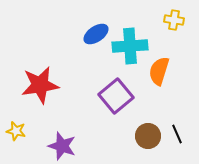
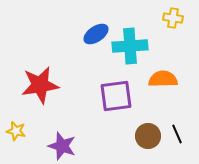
yellow cross: moved 1 px left, 2 px up
orange semicircle: moved 4 px right, 8 px down; rotated 72 degrees clockwise
purple square: rotated 32 degrees clockwise
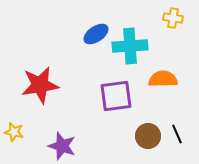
yellow star: moved 2 px left, 1 px down
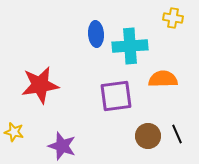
blue ellipse: rotated 60 degrees counterclockwise
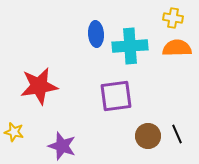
orange semicircle: moved 14 px right, 31 px up
red star: moved 1 px left, 1 px down
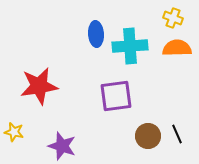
yellow cross: rotated 12 degrees clockwise
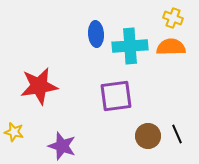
orange semicircle: moved 6 px left, 1 px up
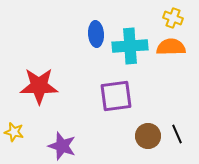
red star: rotated 9 degrees clockwise
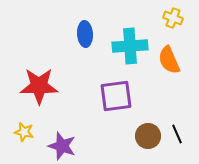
blue ellipse: moved 11 px left
orange semicircle: moved 2 px left, 13 px down; rotated 112 degrees counterclockwise
yellow star: moved 10 px right
